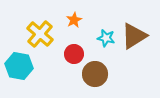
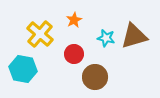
brown triangle: rotated 16 degrees clockwise
cyan hexagon: moved 4 px right, 3 px down
brown circle: moved 3 px down
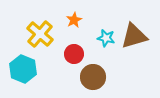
cyan hexagon: rotated 12 degrees clockwise
brown circle: moved 2 px left
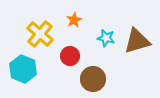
brown triangle: moved 3 px right, 5 px down
red circle: moved 4 px left, 2 px down
brown circle: moved 2 px down
